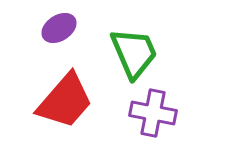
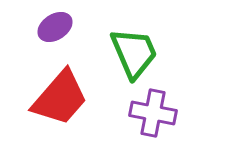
purple ellipse: moved 4 px left, 1 px up
red trapezoid: moved 5 px left, 3 px up
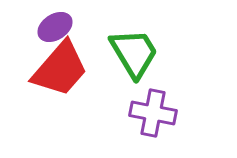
green trapezoid: rotated 8 degrees counterclockwise
red trapezoid: moved 29 px up
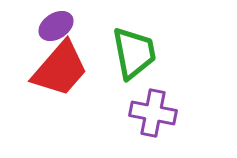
purple ellipse: moved 1 px right, 1 px up
green trapezoid: rotated 20 degrees clockwise
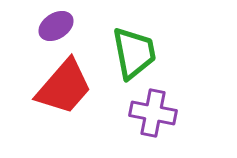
red trapezoid: moved 4 px right, 18 px down
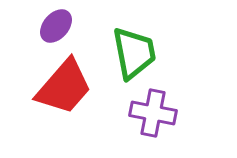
purple ellipse: rotated 16 degrees counterclockwise
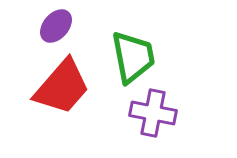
green trapezoid: moved 1 px left, 4 px down
red trapezoid: moved 2 px left
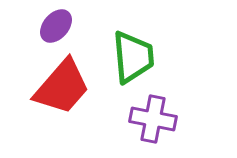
green trapezoid: rotated 6 degrees clockwise
purple cross: moved 6 px down
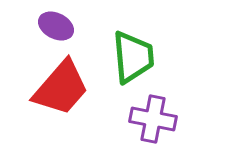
purple ellipse: rotated 76 degrees clockwise
red trapezoid: moved 1 px left, 1 px down
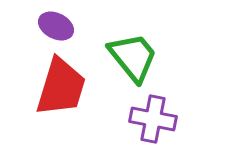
green trapezoid: rotated 34 degrees counterclockwise
red trapezoid: moved 1 px up; rotated 24 degrees counterclockwise
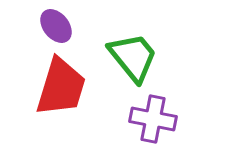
purple ellipse: rotated 24 degrees clockwise
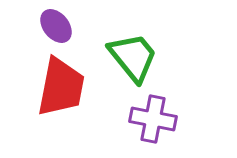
red trapezoid: rotated 6 degrees counterclockwise
